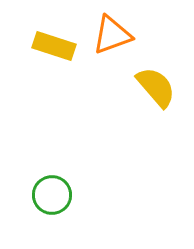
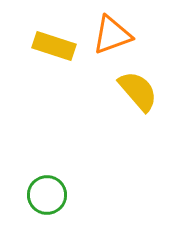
yellow semicircle: moved 18 px left, 4 px down
green circle: moved 5 px left
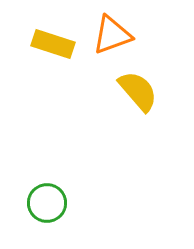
yellow rectangle: moved 1 px left, 2 px up
green circle: moved 8 px down
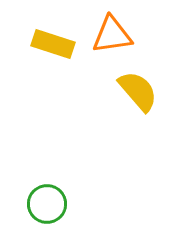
orange triangle: rotated 12 degrees clockwise
green circle: moved 1 px down
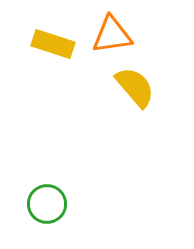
yellow semicircle: moved 3 px left, 4 px up
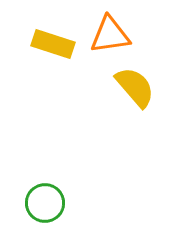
orange triangle: moved 2 px left
green circle: moved 2 px left, 1 px up
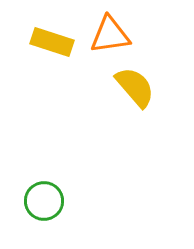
yellow rectangle: moved 1 px left, 2 px up
green circle: moved 1 px left, 2 px up
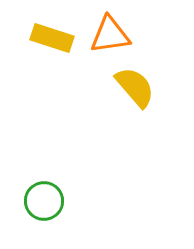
yellow rectangle: moved 4 px up
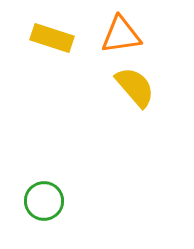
orange triangle: moved 11 px right
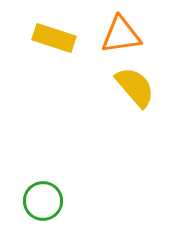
yellow rectangle: moved 2 px right
green circle: moved 1 px left
